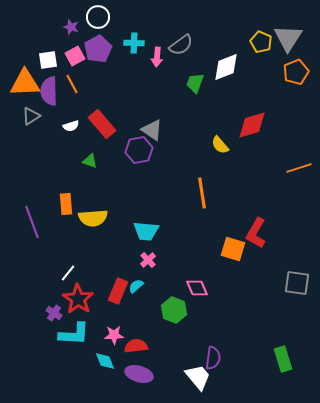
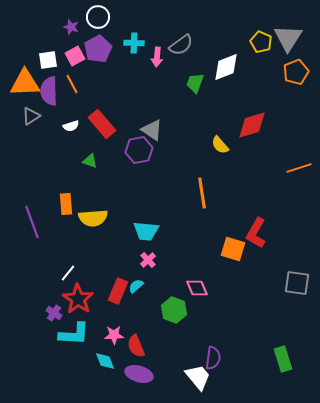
red semicircle at (136, 346): rotated 105 degrees counterclockwise
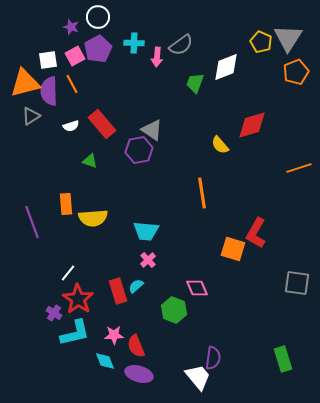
orange triangle at (25, 83): rotated 12 degrees counterclockwise
red rectangle at (118, 291): rotated 40 degrees counterclockwise
cyan L-shape at (74, 334): moved 1 px right, 1 px up; rotated 16 degrees counterclockwise
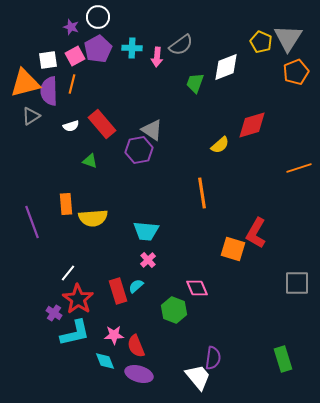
cyan cross at (134, 43): moved 2 px left, 5 px down
orange line at (72, 84): rotated 42 degrees clockwise
yellow semicircle at (220, 145): rotated 90 degrees counterclockwise
gray square at (297, 283): rotated 8 degrees counterclockwise
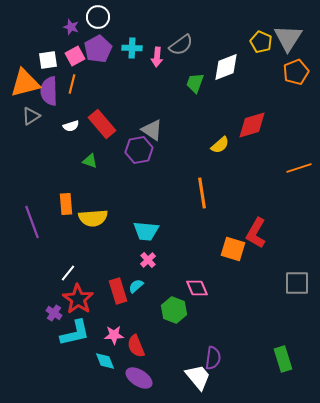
purple ellipse at (139, 374): moved 4 px down; rotated 16 degrees clockwise
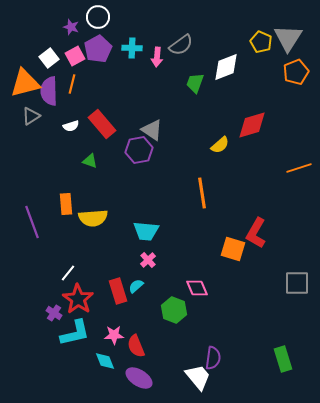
white square at (48, 60): moved 1 px right, 2 px up; rotated 30 degrees counterclockwise
